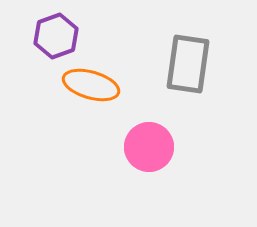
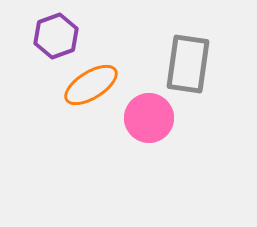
orange ellipse: rotated 48 degrees counterclockwise
pink circle: moved 29 px up
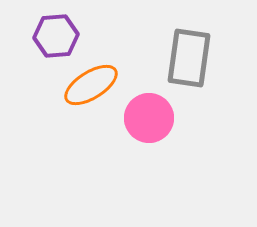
purple hexagon: rotated 15 degrees clockwise
gray rectangle: moved 1 px right, 6 px up
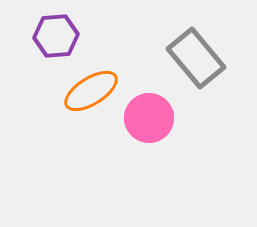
gray rectangle: moved 7 px right; rotated 48 degrees counterclockwise
orange ellipse: moved 6 px down
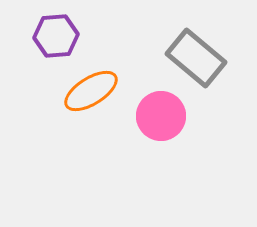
gray rectangle: rotated 10 degrees counterclockwise
pink circle: moved 12 px right, 2 px up
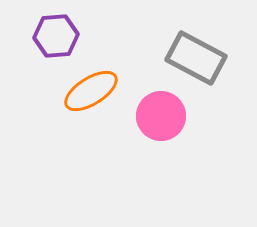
gray rectangle: rotated 12 degrees counterclockwise
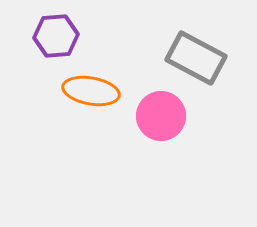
orange ellipse: rotated 42 degrees clockwise
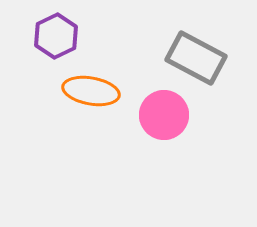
purple hexagon: rotated 21 degrees counterclockwise
pink circle: moved 3 px right, 1 px up
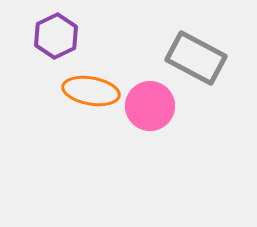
pink circle: moved 14 px left, 9 px up
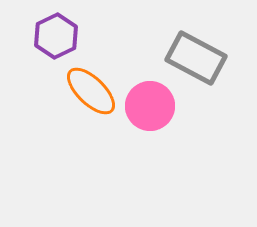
orange ellipse: rotated 34 degrees clockwise
